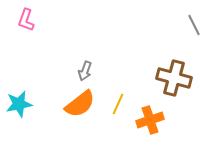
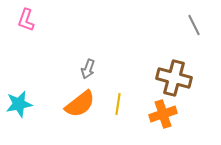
gray arrow: moved 3 px right, 2 px up
yellow line: rotated 15 degrees counterclockwise
orange cross: moved 13 px right, 6 px up
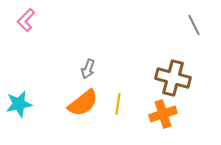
pink L-shape: rotated 25 degrees clockwise
brown cross: moved 1 px left
orange semicircle: moved 3 px right, 1 px up
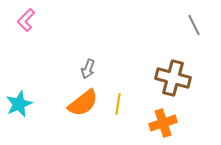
cyan star: rotated 12 degrees counterclockwise
orange cross: moved 9 px down
